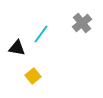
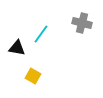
gray cross: rotated 36 degrees counterclockwise
yellow square: rotated 21 degrees counterclockwise
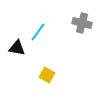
cyan line: moved 3 px left, 2 px up
yellow square: moved 14 px right, 1 px up
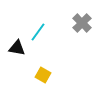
gray cross: rotated 30 degrees clockwise
yellow square: moved 4 px left
